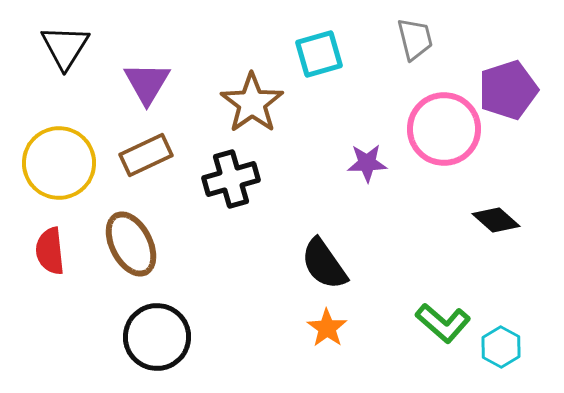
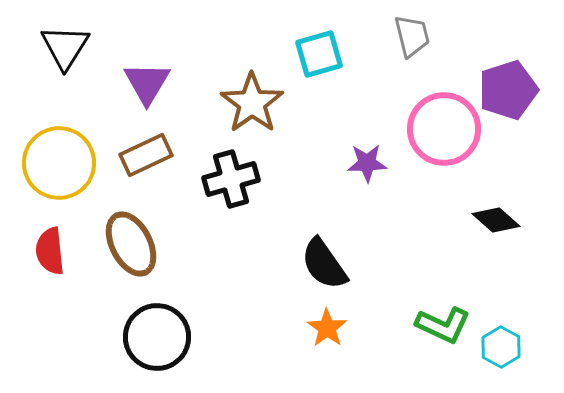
gray trapezoid: moved 3 px left, 3 px up
green L-shape: moved 2 px down; rotated 16 degrees counterclockwise
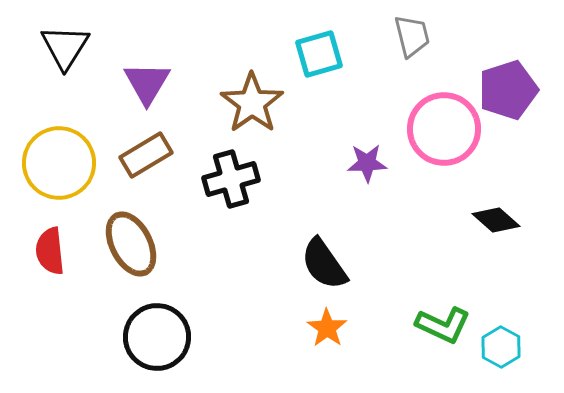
brown rectangle: rotated 6 degrees counterclockwise
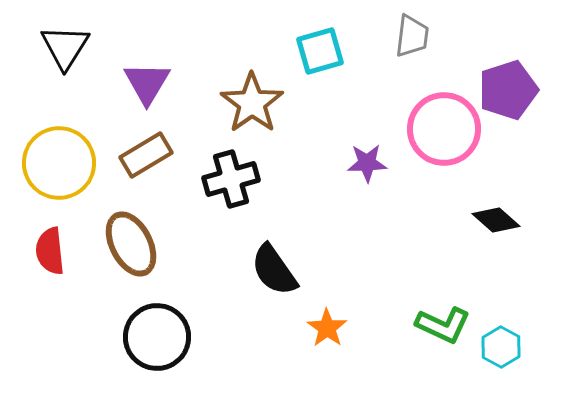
gray trapezoid: rotated 21 degrees clockwise
cyan square: moved 1 px right, 3 px up
black semicircle: moved 50 px left, 6 px down
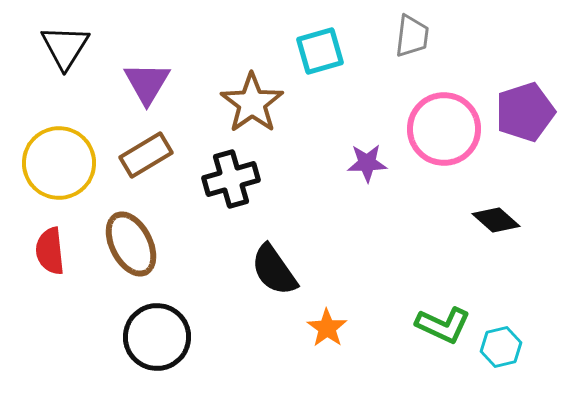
purple pentagon: moved 17 px right, 22 px down
cyan hexagon: rotated 18 degrees clockwise
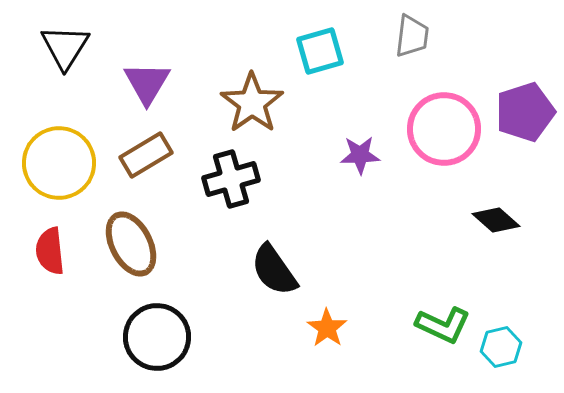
purple star: moved 7 px left, 8 px up
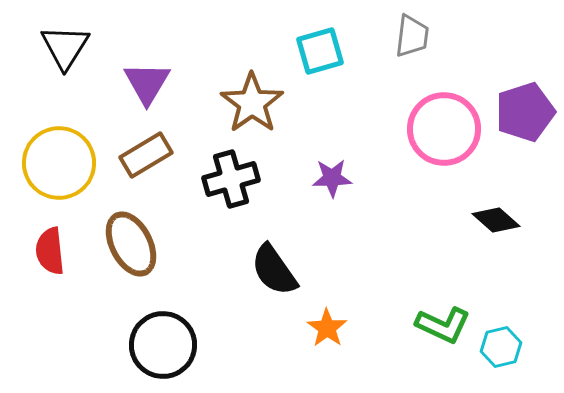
purple star: moved 28 px left, 23 px down
black circle: moved 6 px right, 8 px down
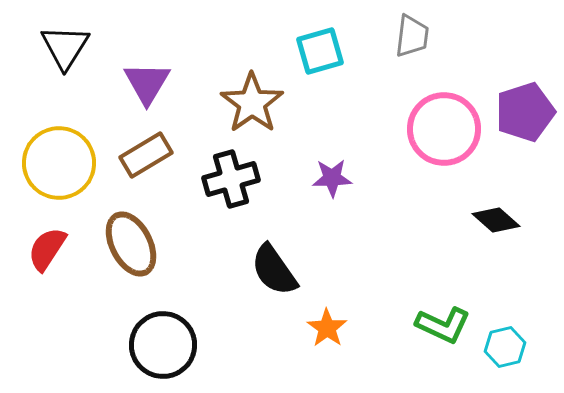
red semicircle: moved 3 px left, 2 px up; rotated 39 degrees clockwise
cyan hexagon: moved 4 px right
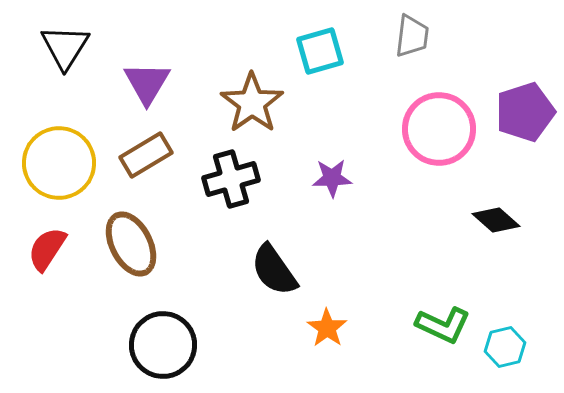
pink circle: moved 5 px left
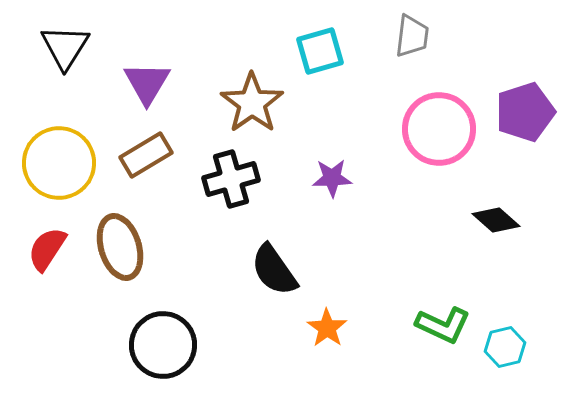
brown ellipse: moved 11 px left, 3 px down; rotated 10 degrees clockwise
